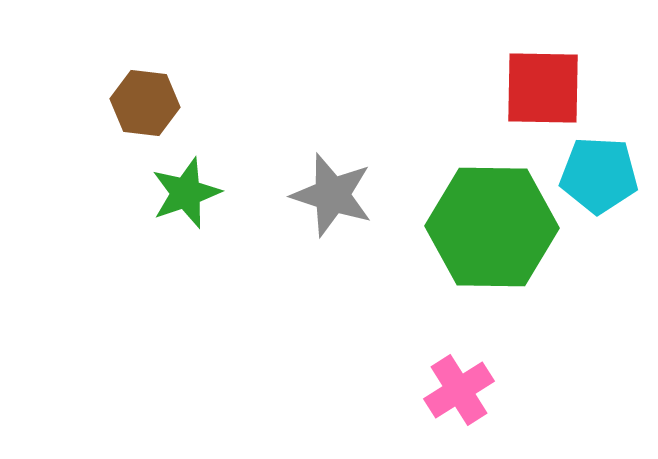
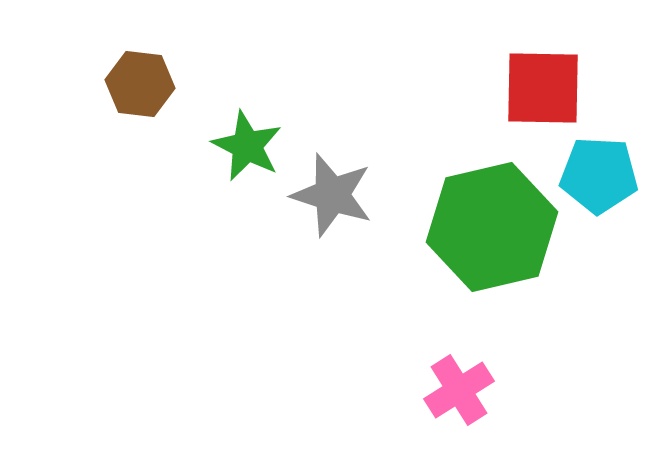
brown hexagon: moved 5 px left, 19 px up
green star: moved 61 px right, 47 px up; rotated 26 degrees counterclockwise
green hexagon: rotated 14 degrees counterclockwise
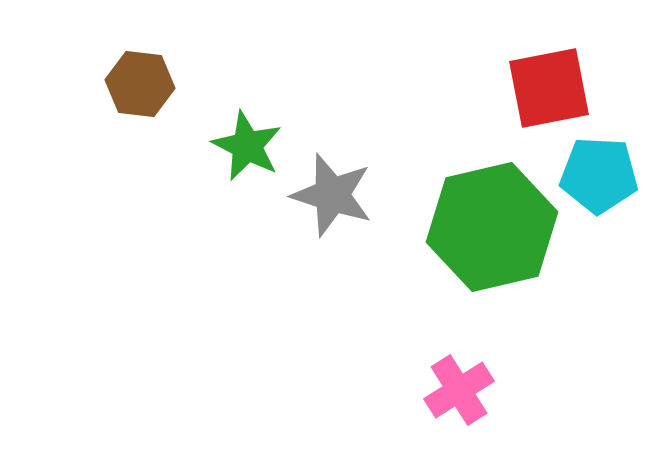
red square: moved 6 px right; rotated 12 degrees counterclockwise
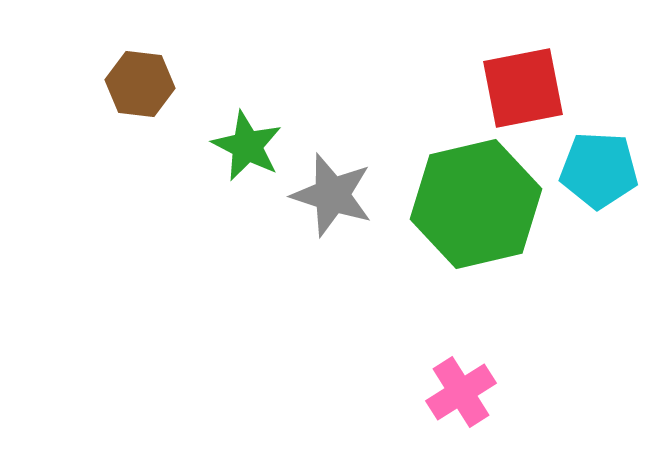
red square: moved 26 px left
cyan pentagon: moved 5 px up
green hexagon: moved 16 px left, 23 px up
pink cross: moved 2 px right, 2 px down
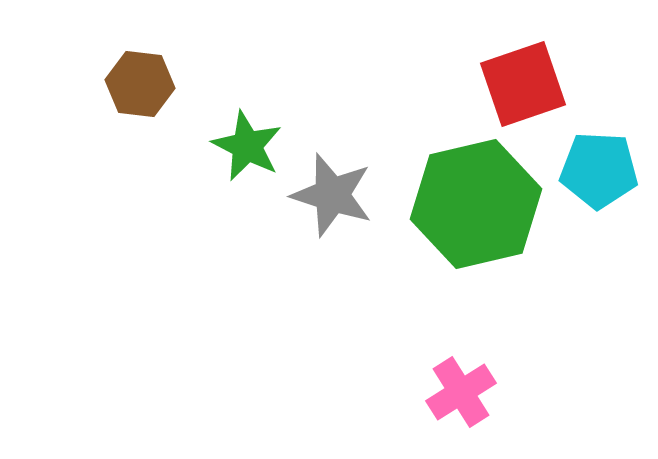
red square: moved 4 px up; rotated 8 degrees counterclockwise
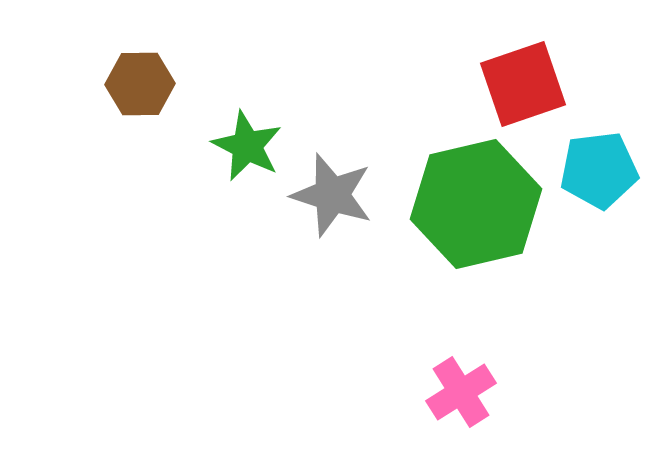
brown hexagon: rotated 8 degrees counterclockwise
cyan pentagon: rotated 10 degrees counterclockwise
